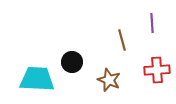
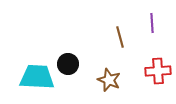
brown line: moved 2 px left, 3 px up
black circle: moved 4 px left, 2 px down
red cross: moved 1 px right, 1 px down
cyan trapezoid: moved 2 px up
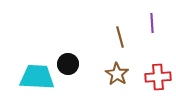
red cross: moved 6 px down
brown star: moved 8 px right, 6 px up; rotated 10 degrees clockwise
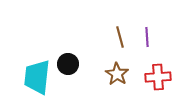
purple line: moved 5 px left, 14 px down
cyan trapezoid: rotated 87 degrees counterclockwise
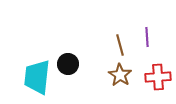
brown line: moved 8 px down
brown star: moved 3 px right, 1 px down
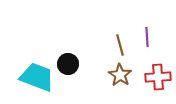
cyan trapezoid: rotated 105 degrees clockwise
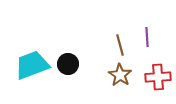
cyan trapezoid: moved 5 px left, 12 px up; rotated 42 degrees counterclockwise
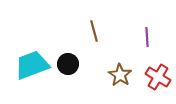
brown line: moved 26 px left, 14 px up
red cross: rotated 35 degrees clockwise
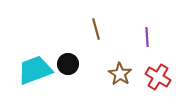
brown line: moved 2 px right, 2 px up
cyan trapezoid: moved 3 px right, 5 px down
brown star: moved 1 px up
